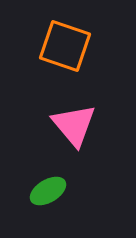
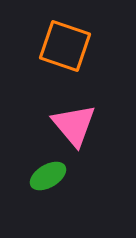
green ellipse: moved 15 px up
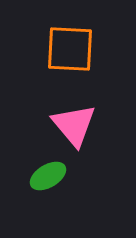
orange square: moved 5 px right, 3 px down; rotated 16 degrees counterclockwise
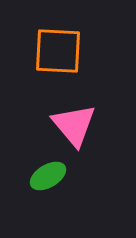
orange square: moved 12 px left, 2 px down
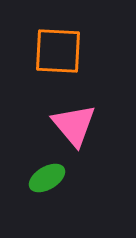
green ellipse: moved 1 px left, 2 px down
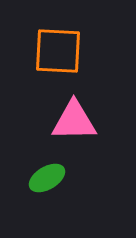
pink triangle: moved 4 px up; rotated 51 degrees counterclockwise
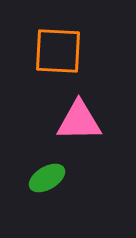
pink triangle: moved 5 px right
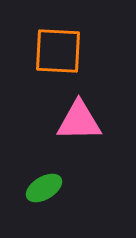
green ellipse: moved 3 px left, 10 px down
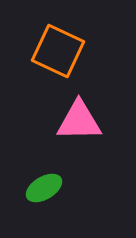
orange square: rotated 22 degrees clockwise
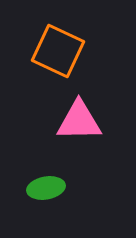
green ellipse: moved 2 px right; rotated 21 degrees clockwise
